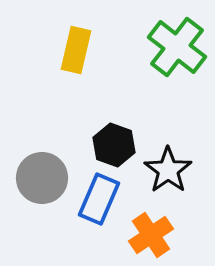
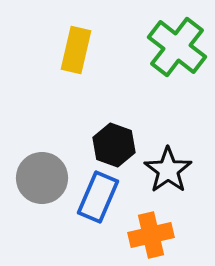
blue rectangle: moved 1 px left, 2 px up
orange cross: rotated 21 degrees clockwise
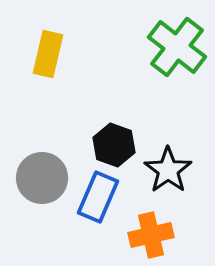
yellow rectangle: moved 28 px left, 4 px down
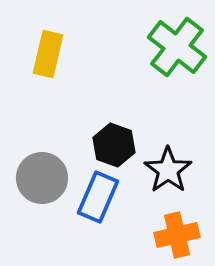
orange cross: moved 26 px right
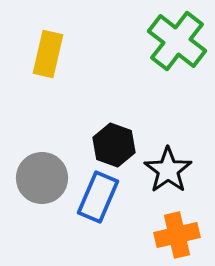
green cross: moved 6 px up
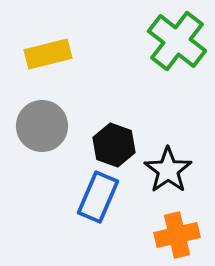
yellow rectangle: rotated 63 degrees clockwise
gray circle: moved 52 px up
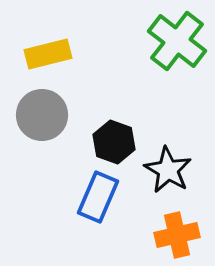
gray circle: moved 11 px up
black hexagon: moved 3 px up
black star: rotated 6 degrees counterclockwise
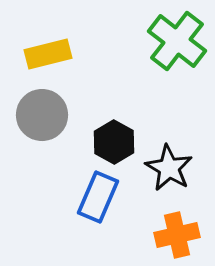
black hexagon: rotated 9 degrees clockwise
black star: moved 1 px right, 2 px up
